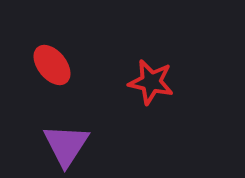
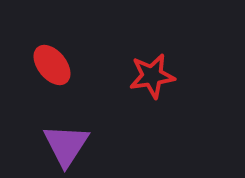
red star: moved 1 px right, 6 px up; rotated 21 degrees counterclockwise
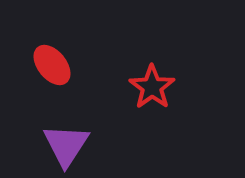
red star: moved 11 px down; rotated 27 degrees counterclockwise
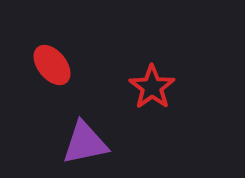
purple triangle: moved 19 px right, 2 px up; rotated 45 degrees clockwise
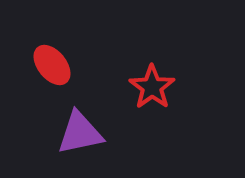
purple triangle: moved 5 px left, 10 px up
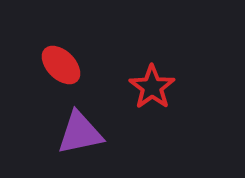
red ellipse: moved 9 px right; rotated 6 degrees counterclockwise
